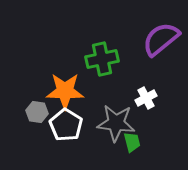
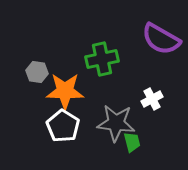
purple semicircle: rotated 111 degrees counterclockwise
white cross: moved 6 px right, 1 px down
gray hexagon: moved 40 px up
white pentagon: moved 3 px left, 1 px down
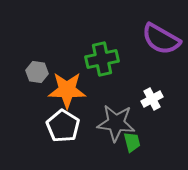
orange star: moved 2 px right, 1 px up
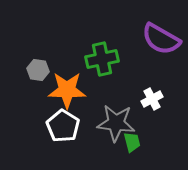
gray hexagon: moved 1 px right, 2 px up
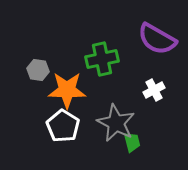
purple semicircle: moved 4 px left
white cross: moved 2 px right, 9 px up
gray star: rotated 21 degrees clockwise
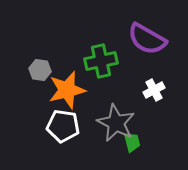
purple semicircle: moved 10 px left
green cross: moved 1 px left, 2 px down
gray hexagon: moved 2 px right
orange star: rotated 15 degrees counterclockwise
white pentagon: rotated 24 degrees counterclockwise
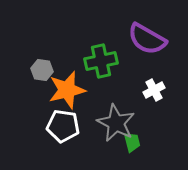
gray hexagon: moved 2 px right
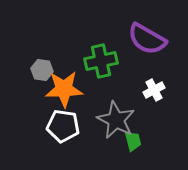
orange star: moved 3 px left, 1 px up; rotated 12 degrees clockwise
gray star: moved 3 px up
green trapezoid: moved 1 px right, 1 px up
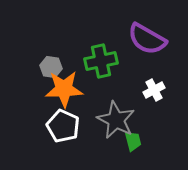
gray hexagon: moved 9 px right, 3 px up
white pentagon: rotated 16 degrees clockwise
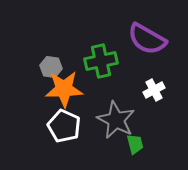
white pentagon: moved 1 px right
green trapezoid: moved 2 px right, 3 px down
